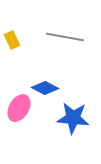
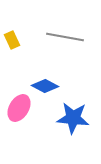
blue diamond: moved 2 px up
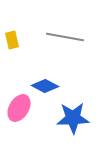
yellow rectangle: rotated 12 degrees clockwise
blue star: rotated 8 degrees counterclockwise
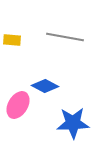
yellow rectangle: rotated 72 degrees counterclockwise
pink ellipse: moved 1 px left, 3 px up
blue star: moved 5 px down
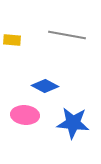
gray line: moved 2 px right, 2 px up
pink ellipse: moved 7 px right, 10 px down; rotated 64 degrees clockwise
blue star: rotated 8 degrees clockwise
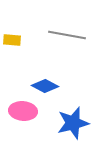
pink ellipse: moved 2 px left, 4 px up
blue star: rotated 20 degrees counterclockwise
